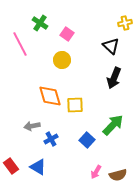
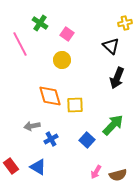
black arrow: moved 3 px right
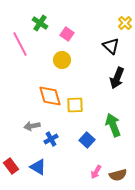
yellow cross: rotated 32 degrees counterclockwise
green arrow: rotated 65 degrees counterclockwise
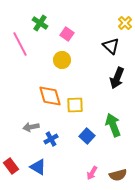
gray arrow: moved 1 px left, 1 px down
blue square: moved 4 px up
pink arrow: moved 4 px left, 1 px down
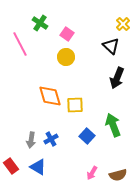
yellow cross: moved 2 px left, 1 px down
yellow circle: moved 4 px right, 3 px up
gray arrow: moved 13 px down; rotated 70 degrees counterclockwise
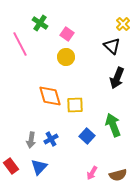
black triangle: moved 1 px right
blue triangle: moved 1 px right; rotated 42 degrees clockwise
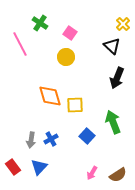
pink square: moved 3 px right, 1 px up
green arrow: moved 3 px up
red rectangle: moved 2 px right, 1 px down
brown semicircle: rotated 18 degrees counterclockwise
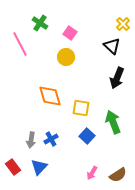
yellow square: moved 6 px right, 3 px down; rotated 12 degrees clockwise
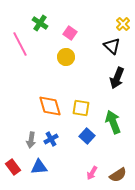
orange diamond: moved 10 px down
blue triangle: rotated 42 degrees clockwise
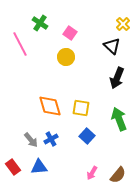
green arrow: moved 6 px right, 3 px up
gray arrow: rotated 49 degrees counterclockwise
brown semicircle: rotated 18 degrees counterclockwise
